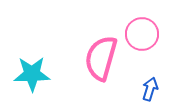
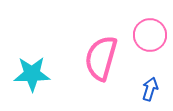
pink circle: moved 8 px right, 1 px down
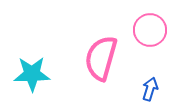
pink circle: moved 5 px up
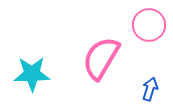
pink circle: moved 1 px left, 5 px up
pink semicircle: rotated 15 degrees clockwise
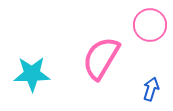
pink circle: moved 1 px right
blue arrow: moved 1 px right
